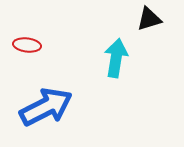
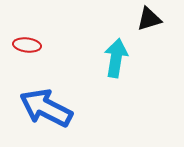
blue arrow: moved 1 px down; rotated 126 degrees counterclockwise
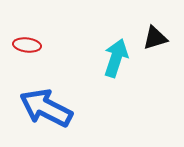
black triangle: moved 6 px right, 19 px down
cyan arrow: rotated 9 degrees clockwise
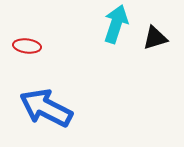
red ellipse: moved 1 px down
cyan arrow: moved 34 px up
